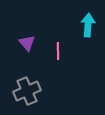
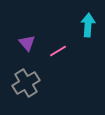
pink line: rotated 60 degrees clockwise
gray cross: moved 1 px left, 8 px up; rotated 8 degrees counterclockwise
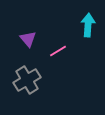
purple triangle: moved 1 px right, 4 px up
gray cross: moved 1 px right, 3 px up
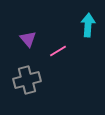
gray cross: rotated 16 degrees clockwise
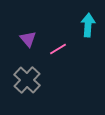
pink line: moved 2 px up
gray cross: rotated 32 degrees counterclockwise
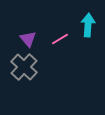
pink line: moved 2 px right, 10 px up
gray cross: moved 3 px left, 13 px up
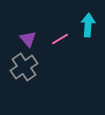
gray cross: rotated 12 degrees clockwise
